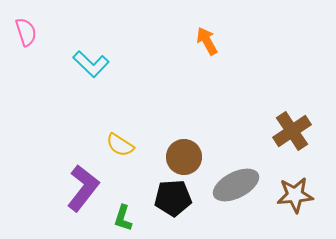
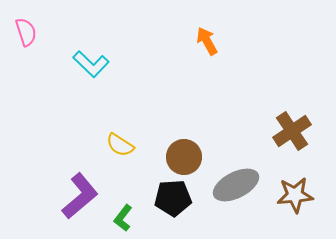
purple L-shape: moved 3 px left, 8 px down; rotated 12 degrees clockwise
green L-shape: rotated 20 degrees clockwise
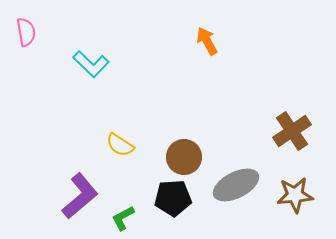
pink semicircle: rotated 8 degrees clockwise
green L-shape: rotated 24 degrees clockwise
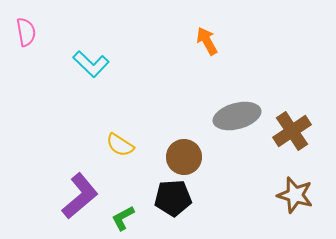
gray ellipse: moved 1 px right, 69 px up; rotated 12 degrees clockwise
brown star: rotated 21 degrees clockwise
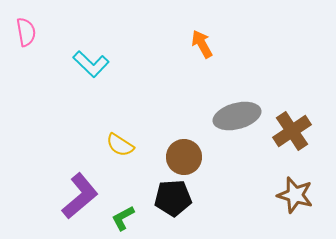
orange arrow: moved 5 px left, 3 px down
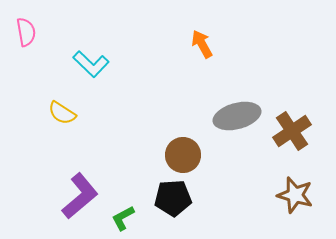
yellow semicircle: moved 58 px left, 32 px up
brown circle: moved 1 px left, 2 px up
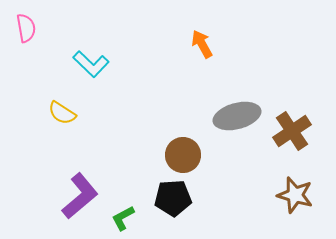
pink semicircle: moved 4 px up
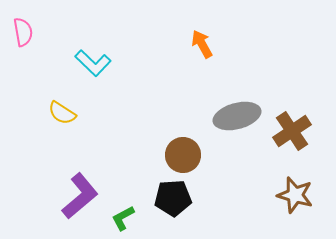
pink semicircle: moved 3 px left, 4 px down
cyan L-shape: moved 2 px right, 1 px up
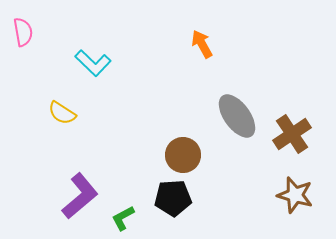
gray ellipse: rotated 69 degrees clockwise
brown cross: moved 3 px down
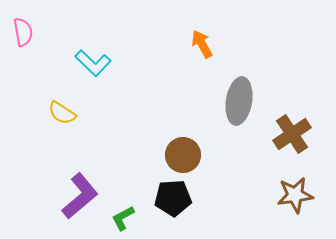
gray ellipse: moved 2 px right, 15 px up; rotated 45 degrees clockwise
brown star: rotated 24 degrees counterclockwise
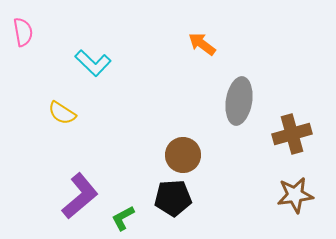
orange arrow: rotated 24 degrees counterclockwise
brown cross: rotated 18 degrees clockwise
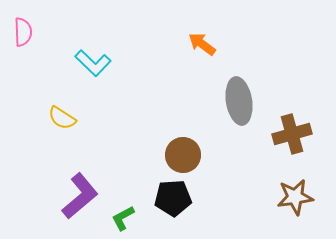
pink semicircle: rotated 8 degrees clockwise
gray ellipse: rotated 18 degrees counterclockwise
yellow semicircle: moved 5 px down
brown star: moved 2 px down
